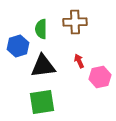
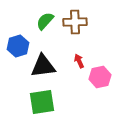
green semicircle: moved 4 px right, 8 px up; rotated 42 degrees clockwise
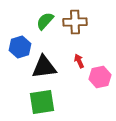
blue hexagon: moved 2 px right, 1 px down
black triangle: moved 1 px right, 1 px down
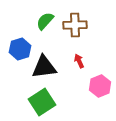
brown cross: moved 3 px down
blue hexagon: moved 2 px down
pink hexagon: moved 9 px down; rotated 10 degrees counterclockwise
green square: rotated 24 degrees counterclockwise
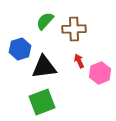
brown cross: moved 1 px left, 4 px down
pink hexagon: moved 13 px up
green square: rotated 12 degrees clockwise
